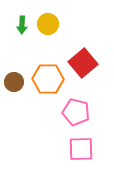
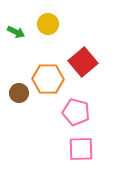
green arrow: moved 6 px left, 7 px down; rotated 66 degrees counterclockwise
red square: moved 1 px up
brown circle: moved 5 px right, 11 px down
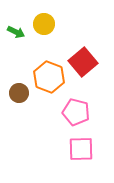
yellow circle: moved 4 px left
orange hexagon: moved 1 px right, 2 px up; rotated 20 degrees clockwise
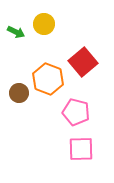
orange hexagon: moved 1 px left, 2 px down
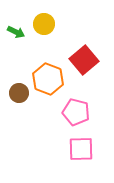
red square: moved 1 px right, 2 px up
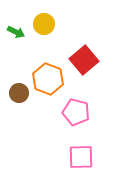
pink square: moved 8 px down
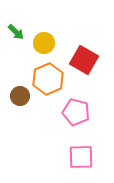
yellow circle: moved 19 px down
green arrow: rotated 18 degrees clockwise
red square: rotated 20 degrees counterclockwise
orange hexagon: rotated 16 degrees clockwise
brown circle: moved 1 px right, 3 px down
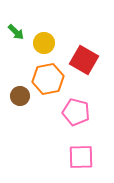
orange hexagon: rotated 12 degrees clockwise
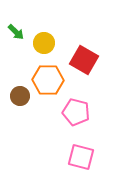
orange hexagon: moved 1 px down; rotated 12 degrees clockwise
pink square: rotated 16 degrees clockwise
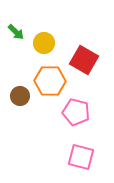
orange hexagon: moved 2 px right, 1 px down
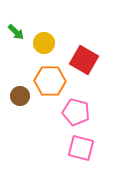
pink square: moved 9 px up
